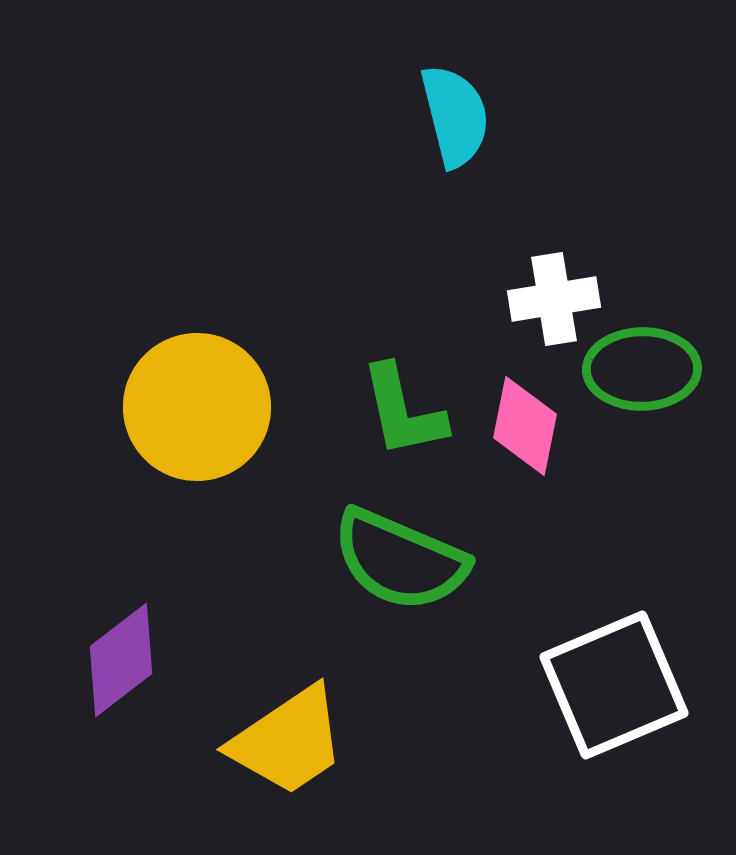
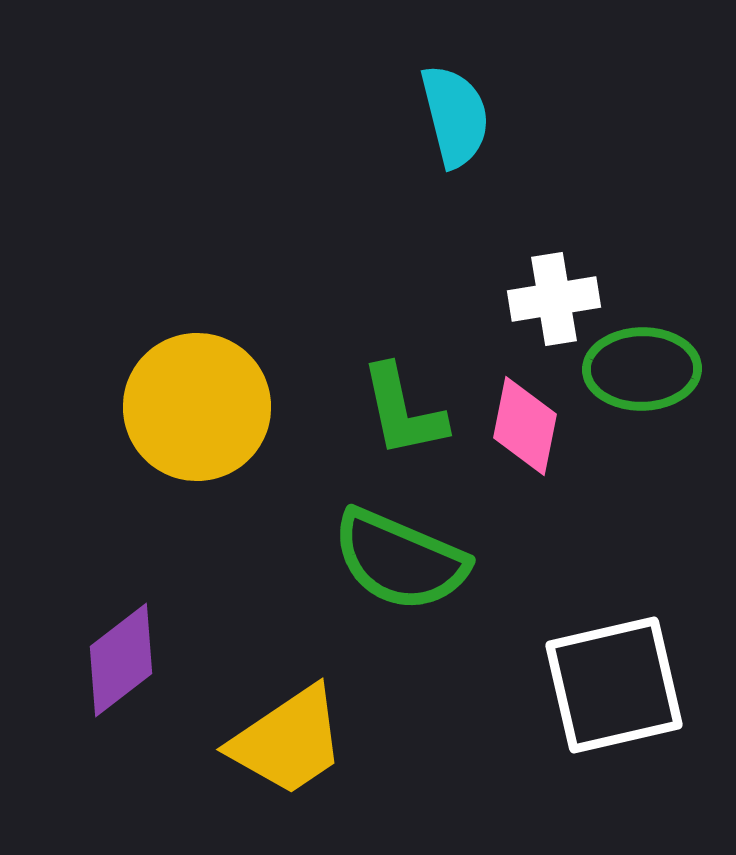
white square: rotated 10 degrees clockwise
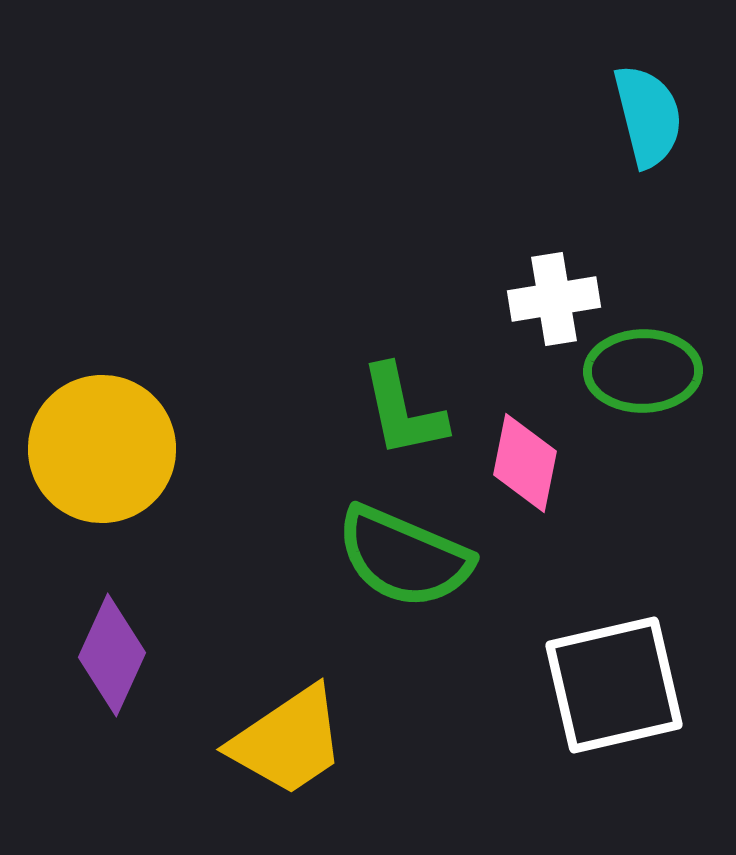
cyan semicircle: moved 193 px right
green ellipse: moved 1 px right, 2 px down
yellow circle: moved 95 px left, 42 px down
pink diamond: moved 37 px down
green semicircle: moved 4 px right, 3 px up
purple diamond: moved 9 px left, 5 px up; rotated 28 degrees counterclockwise
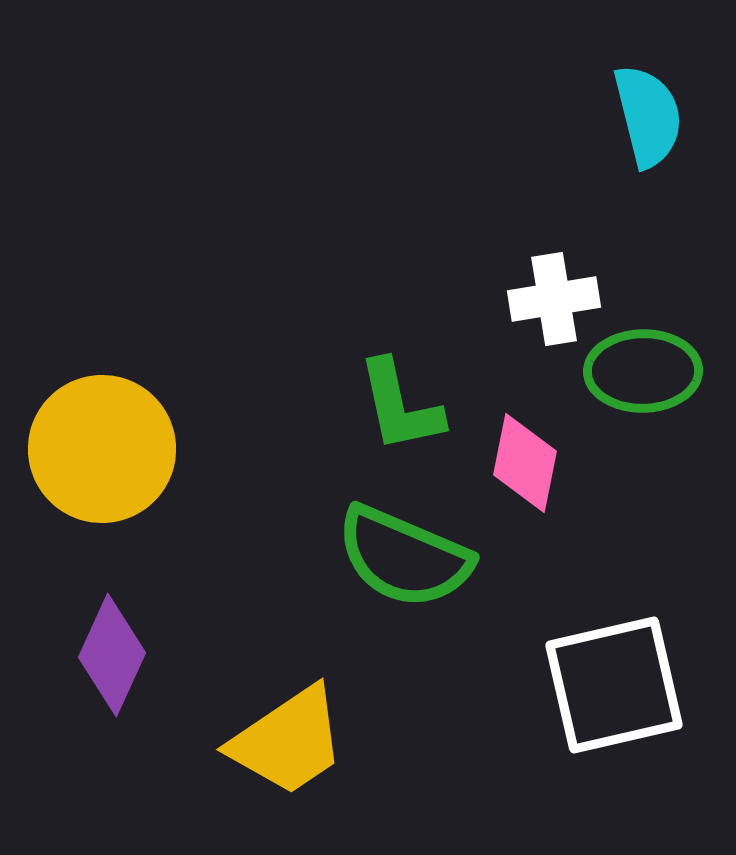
green L-shape: moved 3 px left, 5 px up
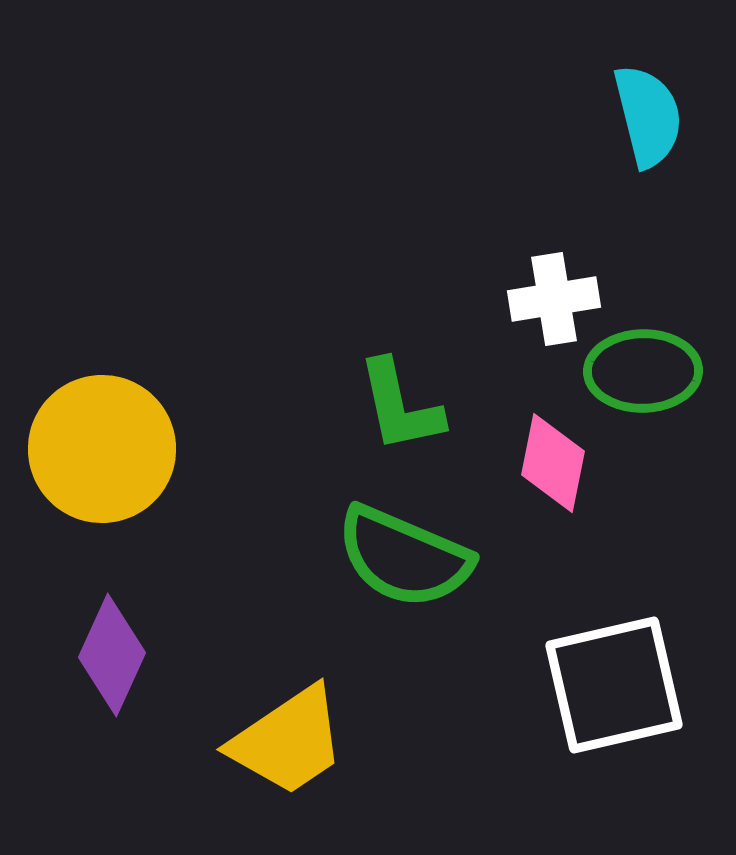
pink diamond: moved 28 px right
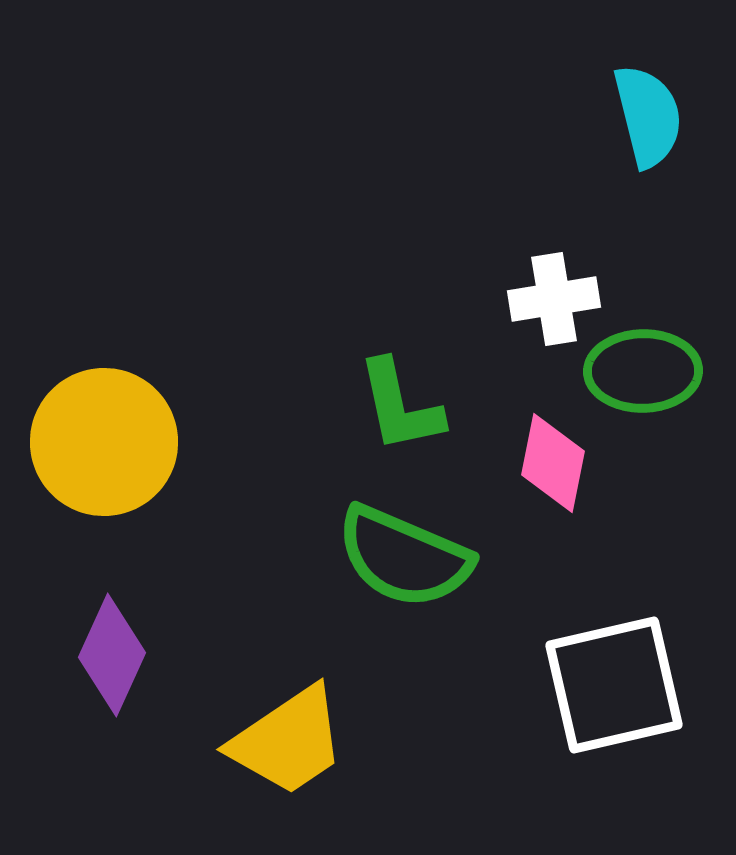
yellow circle: moved 2 px right, 7 px up
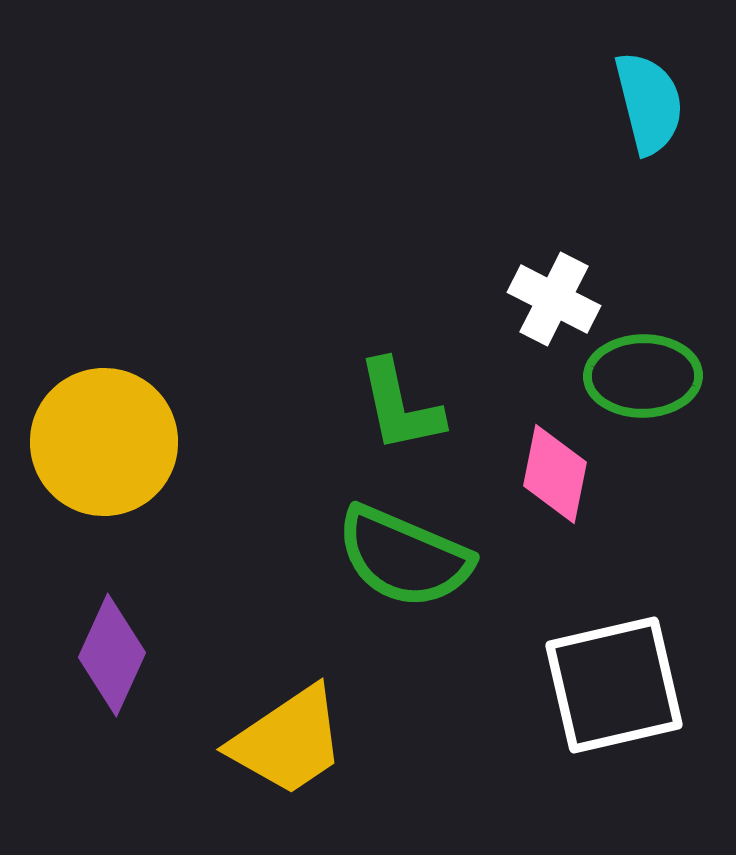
cyan semicircle: moved 1 px right, 13 px up
white cross: rotated 36 degrees clockwise
green ellipse: moved 5 px down
pink diamond: moved 2 px right, 11 px down
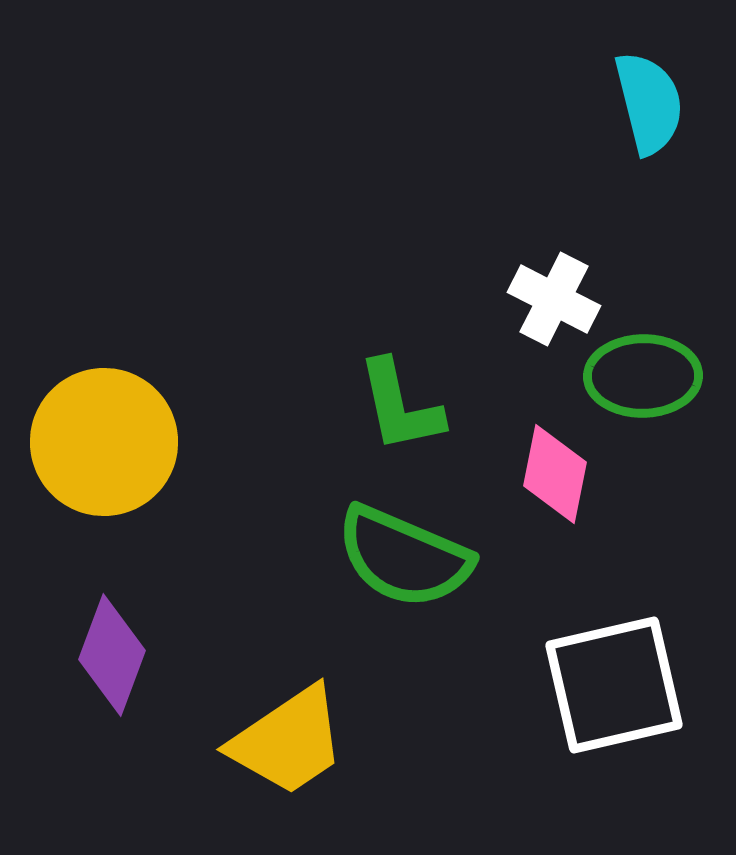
purple diamond: rotated 4 degrees counterclockwise
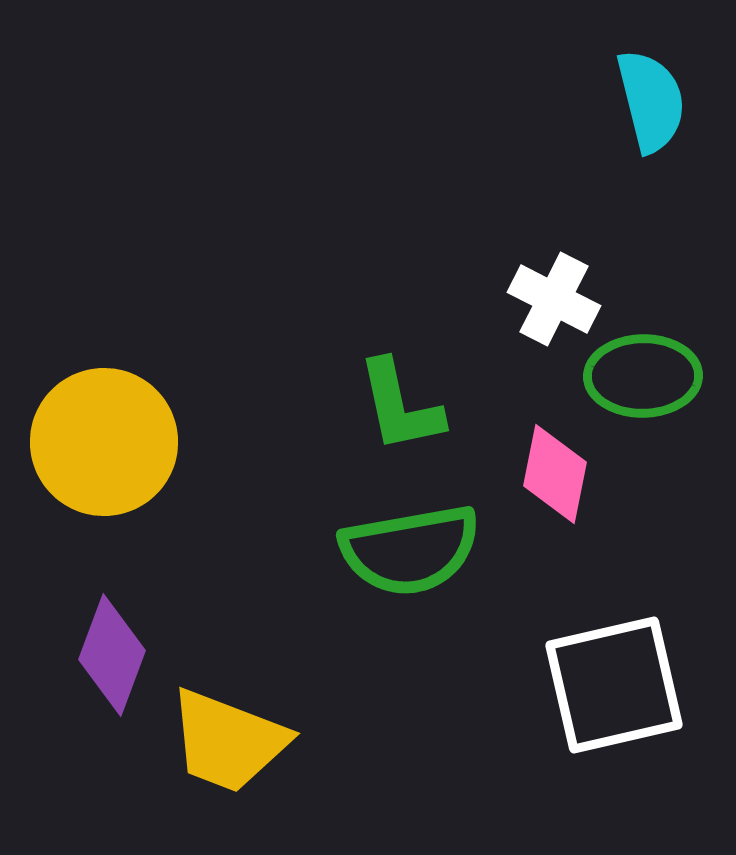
cyan semicircle: moved 2 px right, 2 px up
green semicircle: moved 6 px right, 7 px up; rotated 33 degrees counterclockwise
yellow trapezoid: moved 60 px left; rotated 55 degrees clockwise
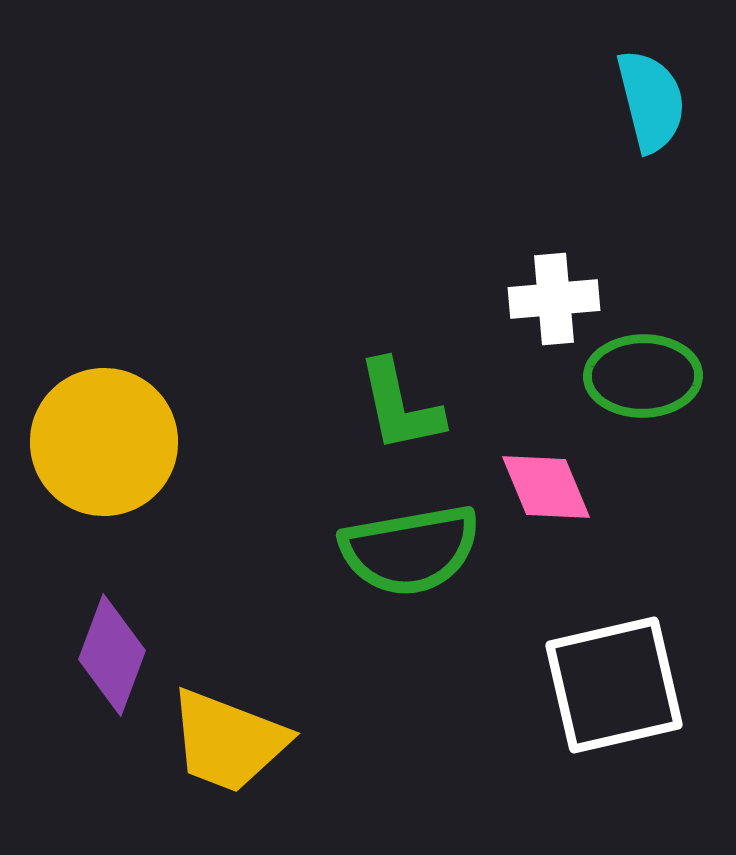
white cross: rotated 32 degrees counterclockwise
pink diamond: moved 9 px left, 13 px down; rotated 34 degrees counterclockwise
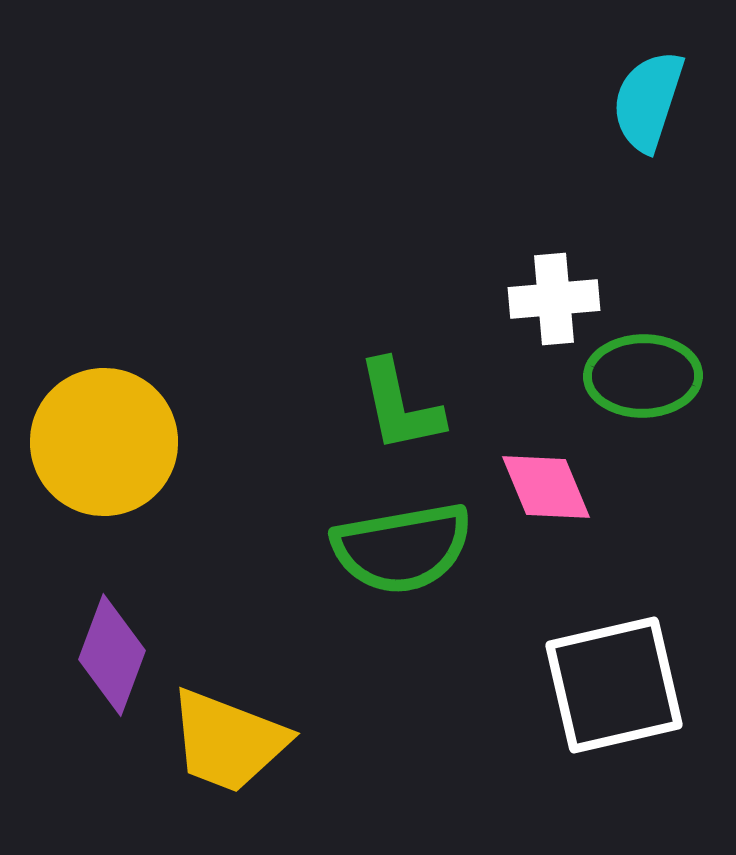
cyan semicircle: moved 3 px left; rotated 148 degrees counterclockwise
green semicircle: moved 8 px left, 2 px up
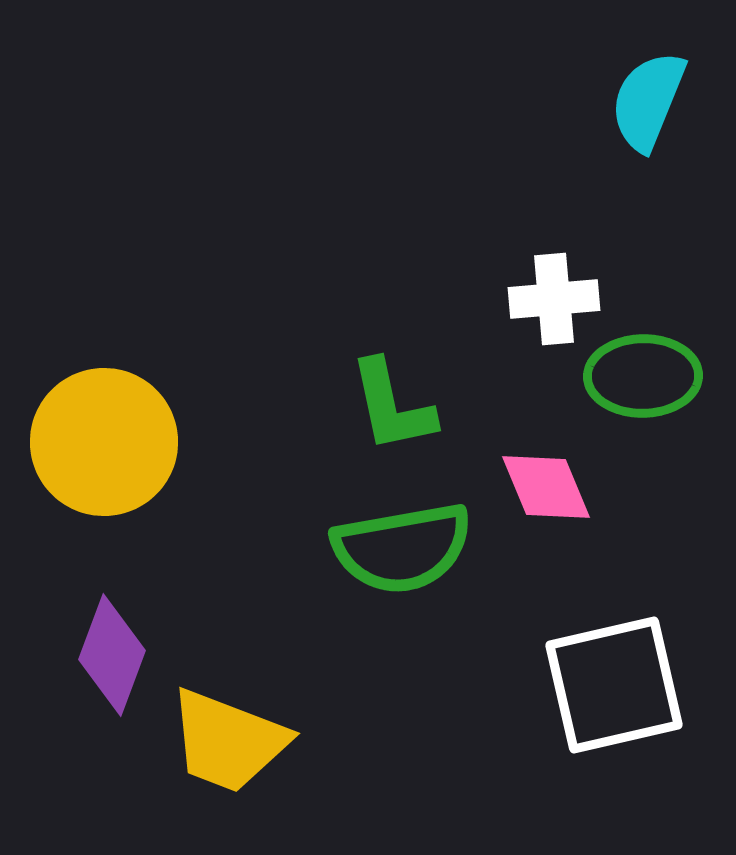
cyan semicircle: rotated 4 degrees clockwise
green L-shape: moved 8 px left
